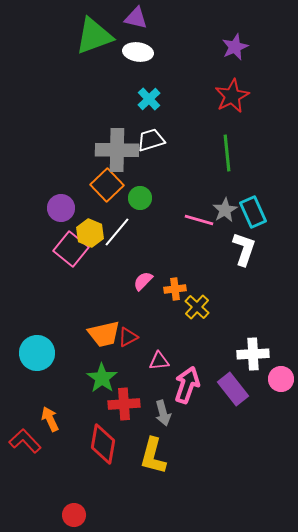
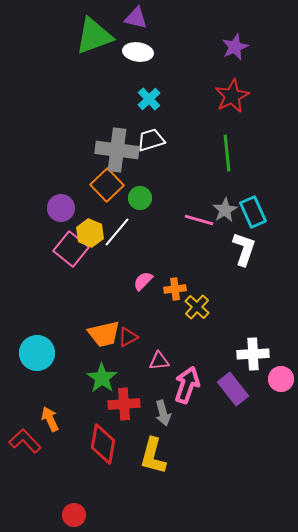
gray cross: rotated 6 degrees clockwise
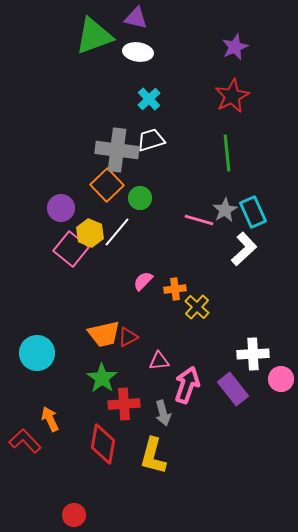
white L-shape: rotated 28 degrees clockwise
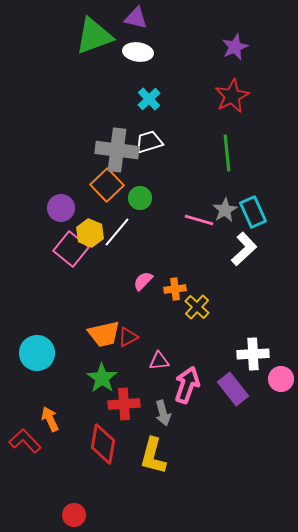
white trapezoid: moved 2 px left, 2 px down
